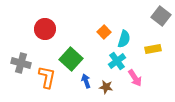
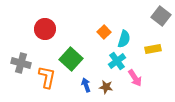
blue arrow: moved 4 px down
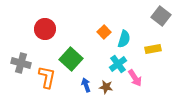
cyan cross: moved 1 px right, 3 px down
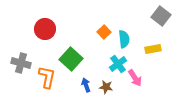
cyan semicircle: rotated 24 degrees counterclockwise
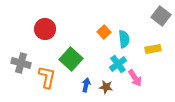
blue arrow: rotated 32 degrees clockwise
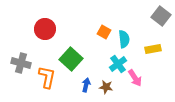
orange square: rotated 16 degrees counterclockwise
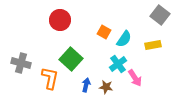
gray square: moved 1 px left, 1 px up
red circle: moved 15 px right, 9 px up
cyan semicircle: rotated 42 degrees clockwise
yellow rectangle: moved 4 px up
orange L-shape: moved 3 px right, 1 px down
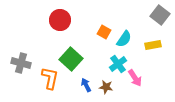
blue arrow: rotated 40 degrees counterclockwise
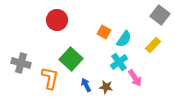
red circle: moved 3 px left
yellow rectangle: rotated 35 degrees counterclockwise
cyan cross: moved 1 px right, 2 px up
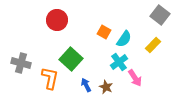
brown star: rotated 16 degrees clockwise
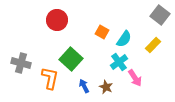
orange square: moved 2 px left
blue arrow: moved 2 px left, 1 px down
